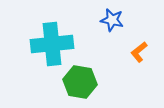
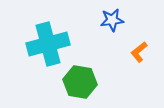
blue star: rotated 20 degrees counterclockwise
cyan cross: moved 4 px left; rotated 9 degrees counterclockwise
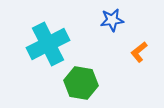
cyan cross: rotated 12 degrees counterclockwise
green hexagon: moved 1 px right, 1 px down
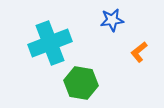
cyan cross: moved 2 px right, 1 px up; rotated 6 degrees clockwise
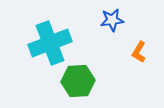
orange L-shape: rotated 20 degrees counterclockwise
green hexagon: moved 3 px left, 2 px up; rotated 12 degrees counterclockwise
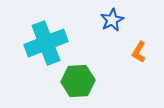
blue star: rotated 20 degrees counterclockwise
cyan cross: moved 4 px left
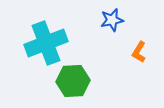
blue star: rotated 15 degrees clockwise
green hexagon: moved 5 px left
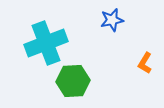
orange L-shape: moved 6 px right, 11 px down
